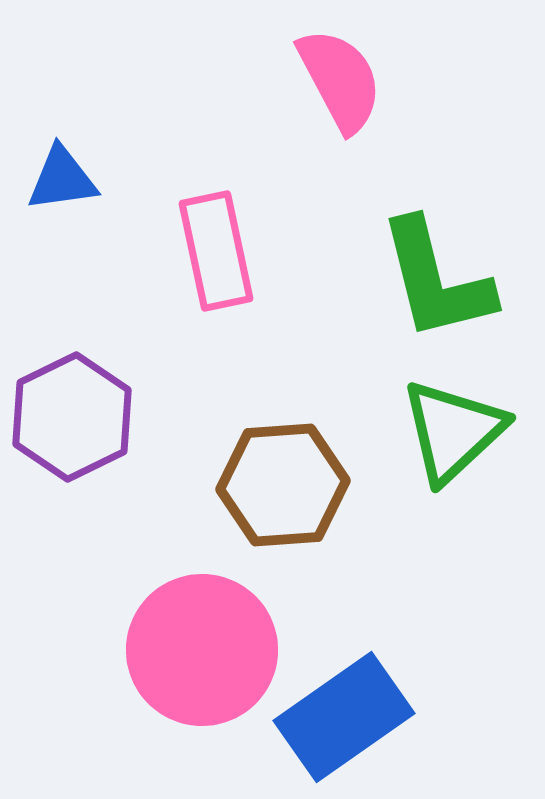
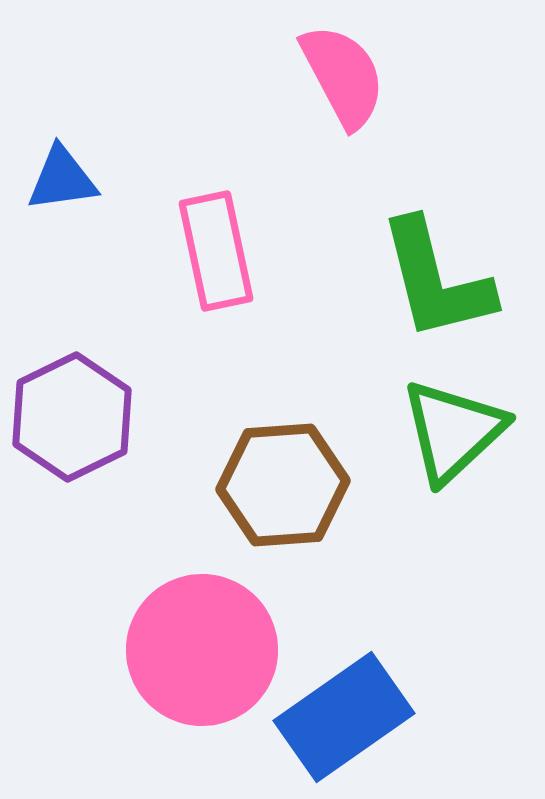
pink semicircle: moved 3 px right, 4 px up
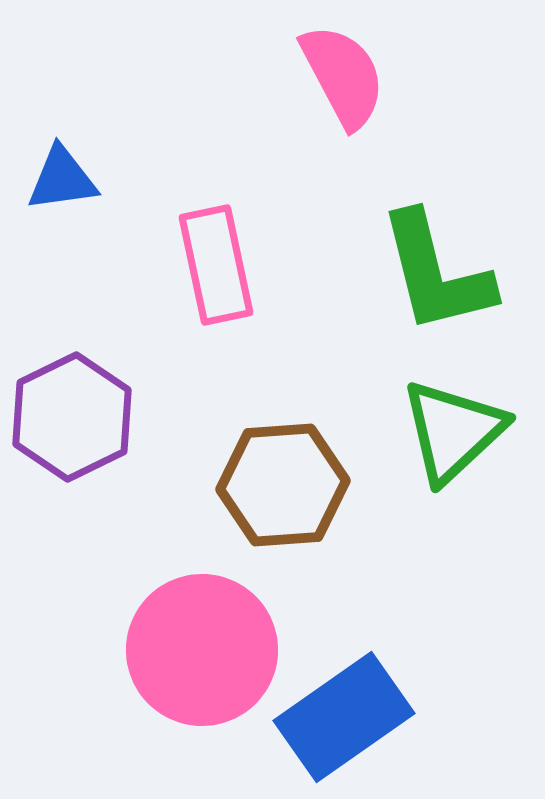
pink rectangle: moved 14 px down
green L-shape: moved 7 px up
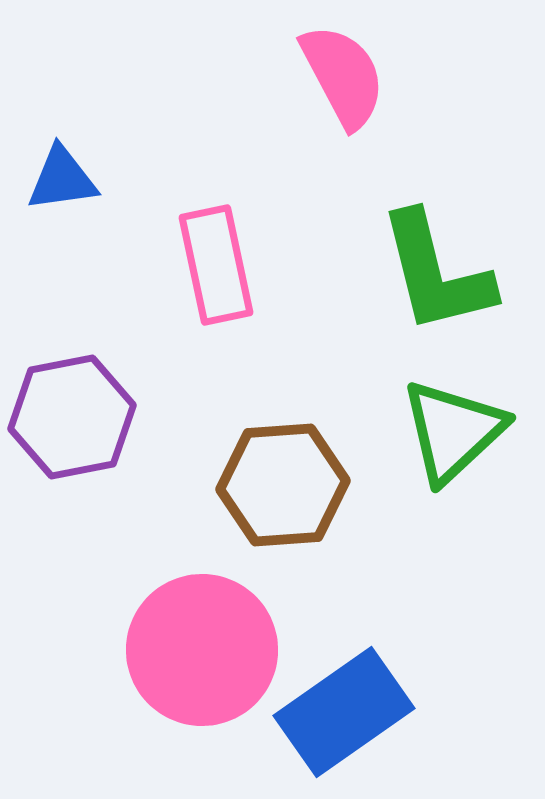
purple hexagon: rotated 15 degrees clockwise
blue rectangle: moved 5 px up
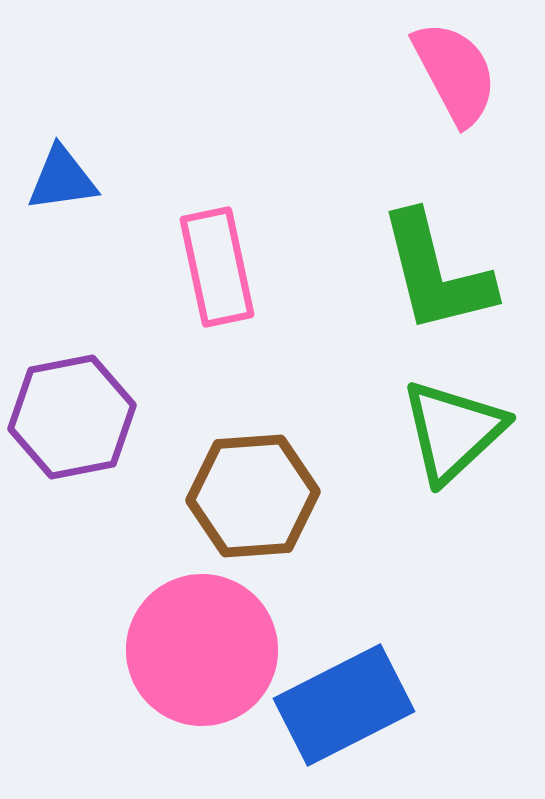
pink semicircle: moved 112 px right, 3 px up
pink rectangle: moved 1 px right, 2 px down
brown hexagon: moved 30 px left, 11 px down
blue rectangle: moved 7 px up; rotated 8 degrees clockwise
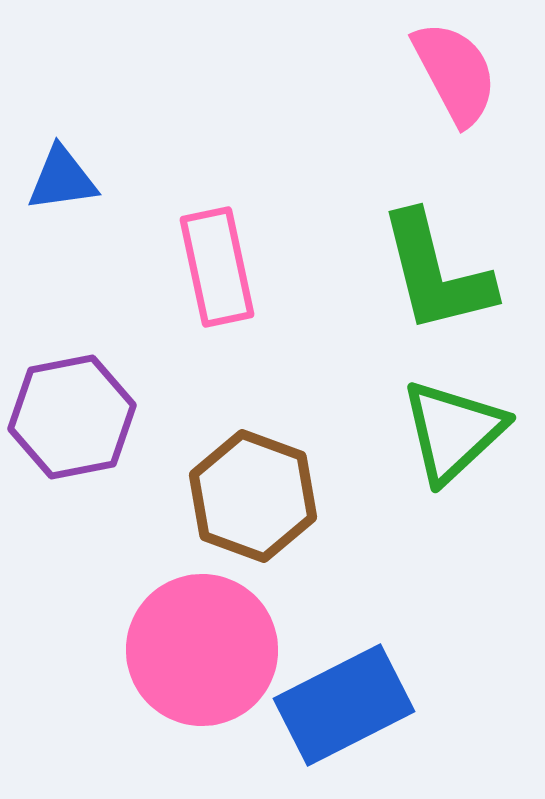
brown hexagon: rotated 24 degrees clockwise
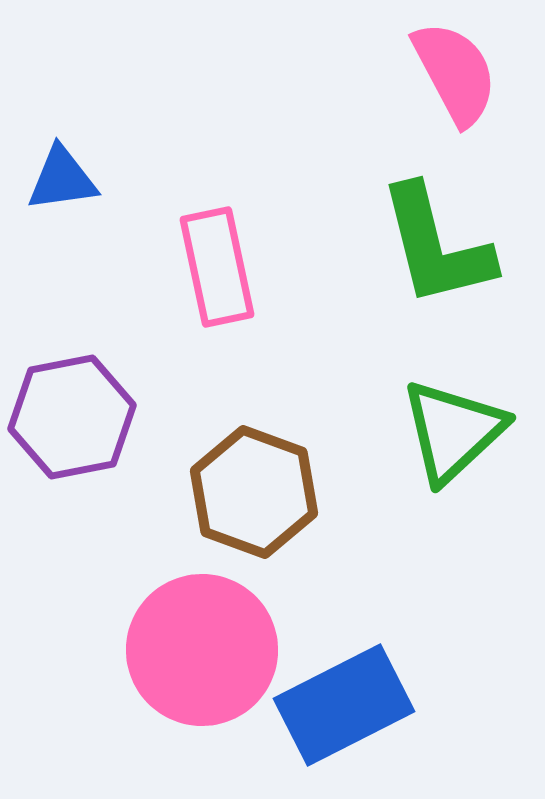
green L-shape: moved 27 px up
brown hexagon: moved 1 px right, 4 px up
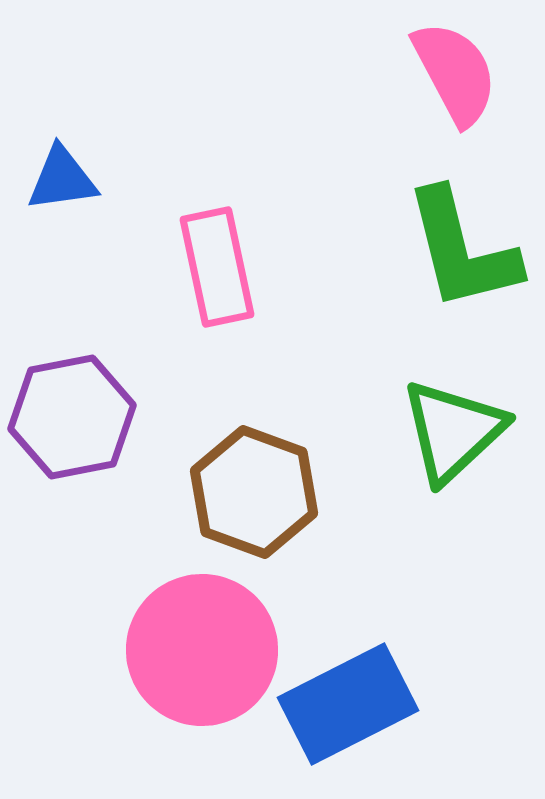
green L-shape: moved 26 px right, 4 px down
blue rectangle: moved 4 px right, 1 px up
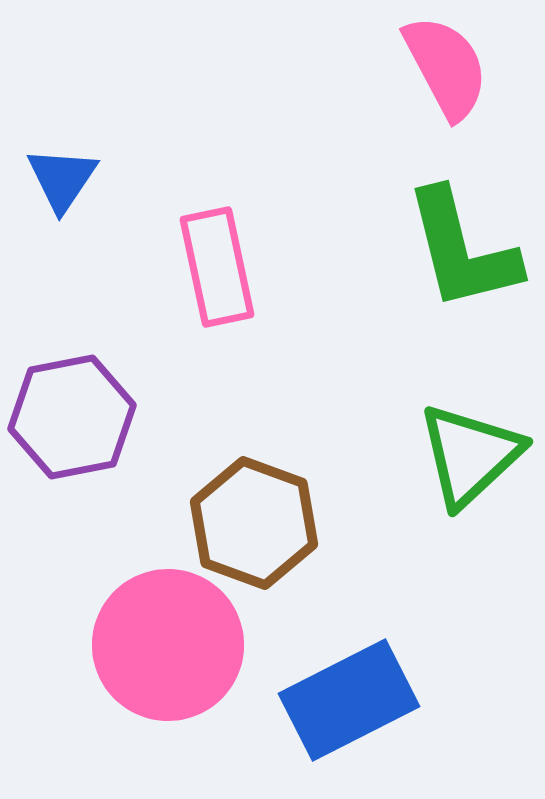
pink semicircle: moved 9 px left, 6 px up
blue triangle: rotated 48 degrees counterclockwise
green triangle: moved 17 px right, 24 px down
brown hexagon: moved 31 px down
pink circle: moved 34 px left, 5 px up
blue rectangle: moved 1 px right, 4 px up
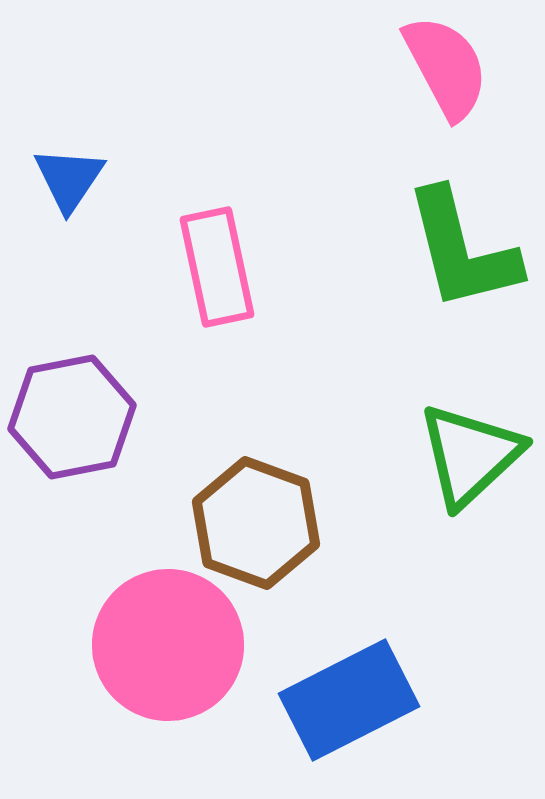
blue triangle: moved 7 px right
brown hexagon: moved 2 px right
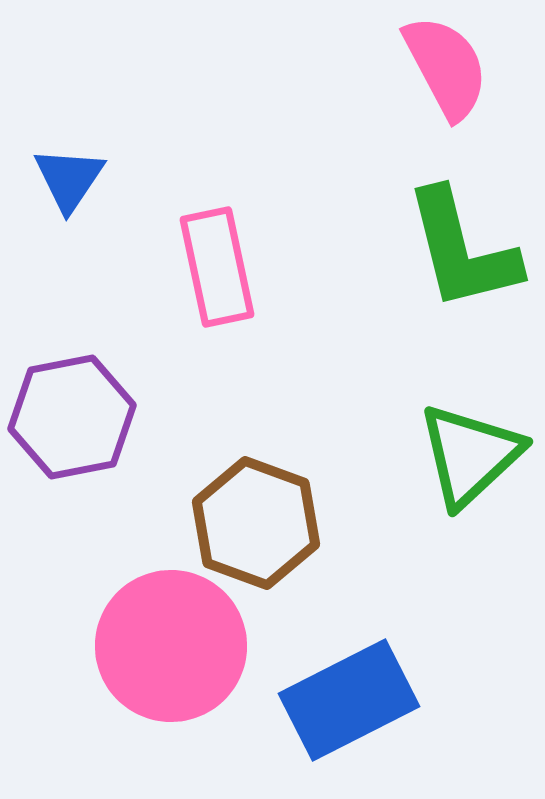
pink circle: moved 3 px right, 1 px down
